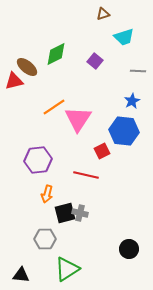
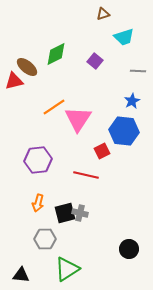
orange arrow: moved 9 px left, 9 px down
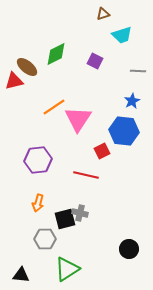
cyan trapezoid: moved 2 px left, 2 px up
purple square: rotated 14 degrees counterclockwise
black square: moved 6 px down
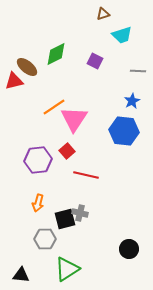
pink triangle: moved 4 px left
red square: moved 35 px left; rotated 14 degrees counterclockwise
